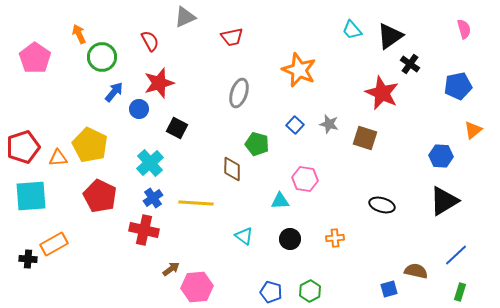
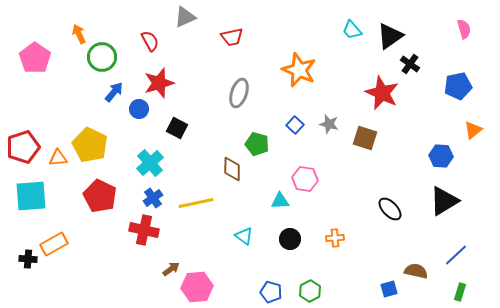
yellow line at (196, 203): rotated 16 degrees counterclockwise
black ellipse at (382, 205): moved 8 px right, 4 px down; rotated 30 degrees clockwise
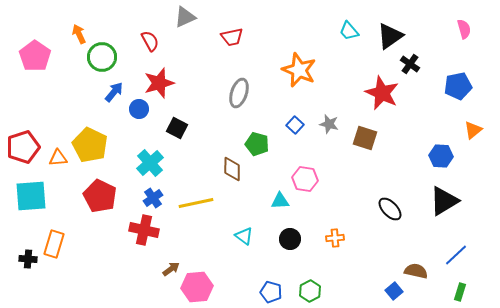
cyan trapezoid at (352, 30): moved 3 px left, 1 px down
pink pentagon at (35, 58): moved 2 px up
orange rectangle at (54, 244): rotated 44 degrees counterclockwise
blue square at (389, 289): moved 5 px right, 2 px down; rotated 24 degrees counterclockwise
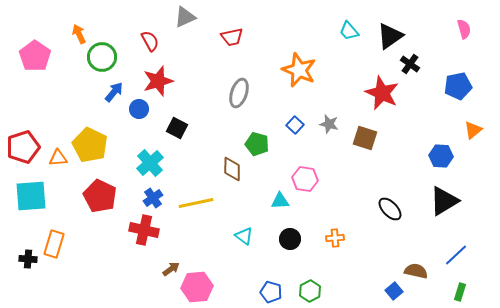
red star at (159, 83): moved 1 px left, 2 px up
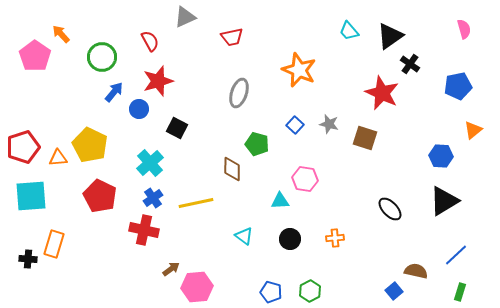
orange arrow at (79, 34): moved 18 px left; rotated 18 degrees counterclockwise
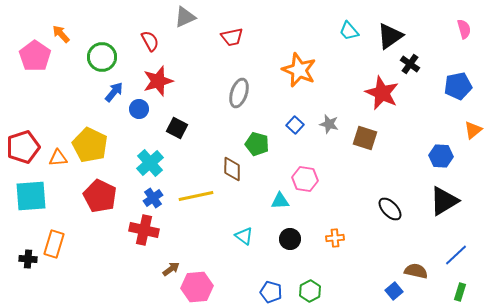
yellow line at (196, 203): moved 7 px up
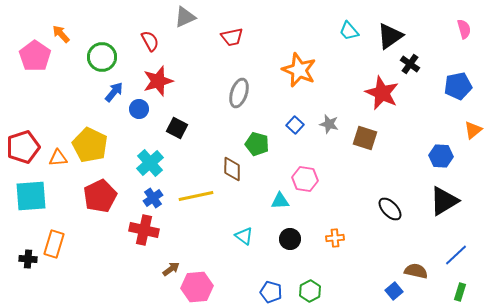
red pentagon at (100, 196): rotated 20 degrees clockwise
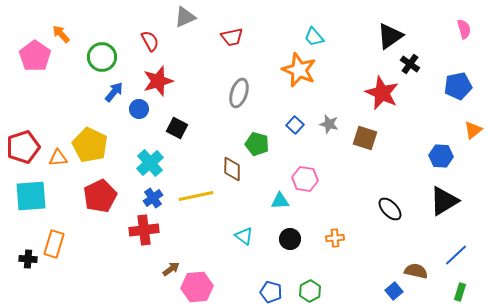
cyan trapezoid at (349, 31): moved 35 px left, 6 px down
red cross at (144, 230): rotated 20 degrees counterclockwise
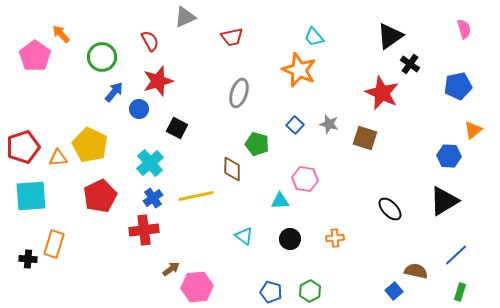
blue hexagon at (441, 156): moved 8 px right
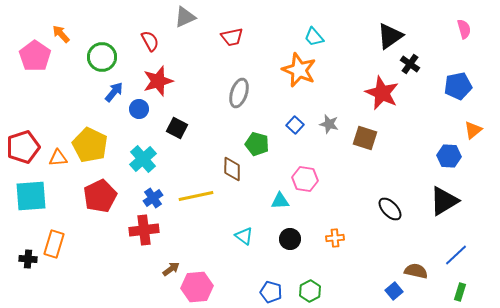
cyan cross at (150, 163): moved 7 px left, 4 px up
